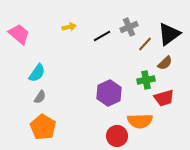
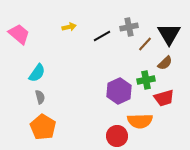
gray cross: rotated 12 degrees clockwise
black triangle: rotated 25 degrees counterclockwise
purple hexagon: moved 10 px right, 2 px up
gray semicircle: rotated 48 degrees counterclockwise
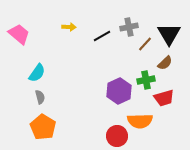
yellow arrow: rotated 16 degrees clockwise
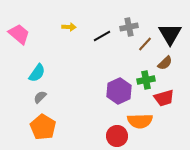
black triangle: moved 1 px right
gray semicircle: rotated 120 degrees counterclockwise
